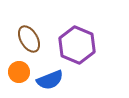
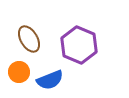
purple hexagon: moved 2 px right
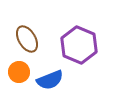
brown ellipse: moved 2 px left
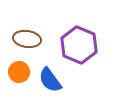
brown ellipse: rotated 52 degrees counterclockwise
blue semicircle: rotated 76 degrees clockwise
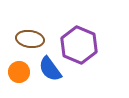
brown ellipse: moved 3 px right
blue semicircle: moved 11 px up
